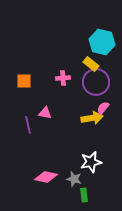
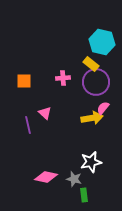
pink triangle: rotated 32 degrees clockwise
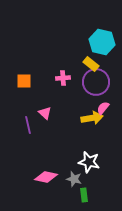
white star: moved 2 px left; rotated 25 degrees clockwise
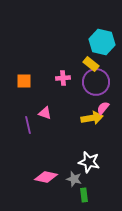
pink triangle: rotated 24 degrees counterclockwise
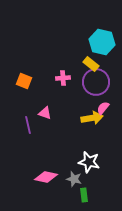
orange square: rotated 21 degrees clockwise
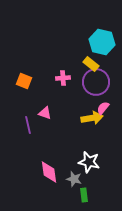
pink diamond: moved 3 px right, 5 px up; rotated 70 degrees clockwise
